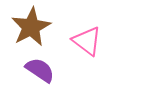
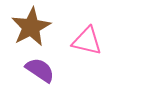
pink triangle: rotated 24 degrees counterclockwise
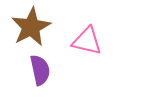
purple semicircle: rotated 44 degrees clockwise
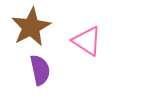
pink triangle: rotated 20 degrees clockwise
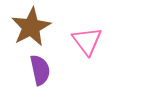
pink triangle: rotated 20 degrees clockwise
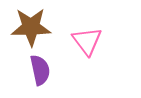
brown star: rotated 27 degrees clockwise
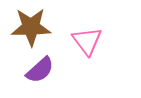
purple semicircle: rotated 60 degrees clockwise
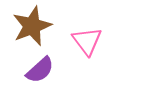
brown star: moved 1 px right, 1 px up; rotated 21 degrees counterclockwise
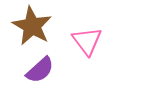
brown star: rotated 21 degrees counterclockwise
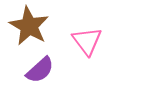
brown star: moved 3 px left
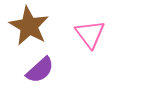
pink triangle: moved 3 px right, 7 px up
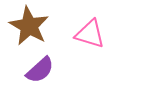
pink triangle: rotated 36 degrees counterclockwise
